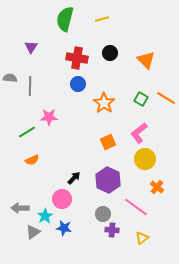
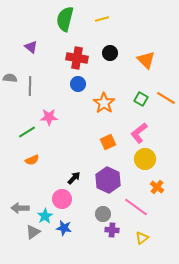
purple triangle: rotated 24 degrees counterclockwise
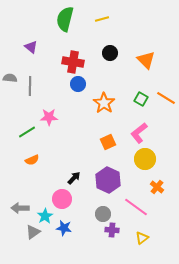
red cross: moved 4 px left, 4 px down
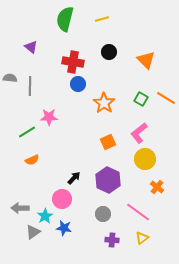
black circle: moved 1 px left, 1 px up
pink line: moved 2 px right, 5 px down
purple cross: moved 10 px down
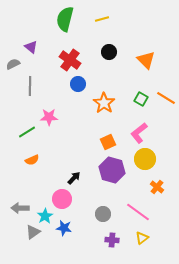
red cross: moved 3 px left, 2 px up; rotated 25 degrees clockwise
gray semicircle: moved 3 px right, 14 px up; rotated 32 degrees counterclockwise
purple hexagon: moved 4 px right, 10 px up; rotated 10 degrees counterclockwise
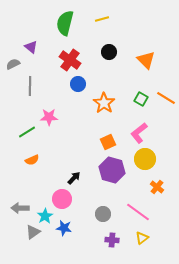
green semicircle: moved 4 px down
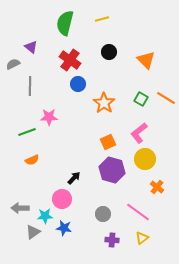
green line: rotated 12 degrees clockwise
cyan star: rotated 28 degrees clockwise
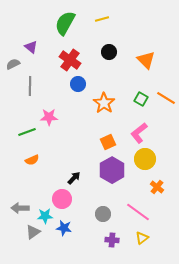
green semicircle: rotated 15 degrees clockwise
purple hexagon: rotated 15 degrees clockwise
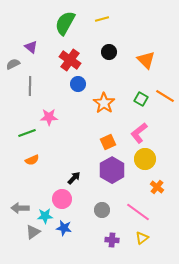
orange line: moved 1 px left, 2 px up
green line: moved 1 px down
gray circle: moved 1 px left, 4 px up
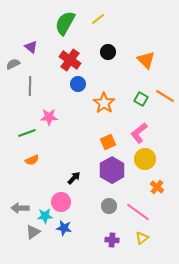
yellow line: moved 4 px left; rotated 24 degrees counterclockwise
black circle: moved 1 px left
pink circle: moved 1 px left, 3 px down
gray circle: moved 7 px right, 4 px up
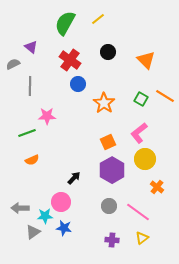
pink star: moved 2 px left, 1 px up
